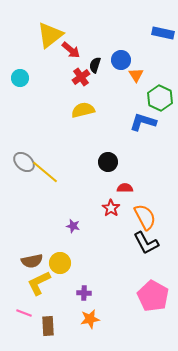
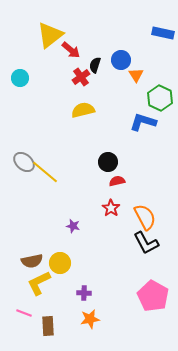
red semicircle: moved 8 px left, 7 px up; rotated 14 degrees counterclockwise
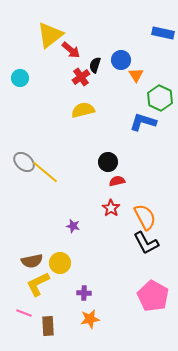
yellow L-shape: moved 1 px left, 1 px down
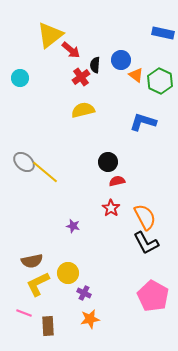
black semicircle: rotated 14 degrees counterclockwise
orange triangle: rotated 21 degrees counterclockwise
green hexagon: moved 17 px up
yellow circle: moved 8 px right, 10 px down
purple cross: rotated 24 degrees clockwise
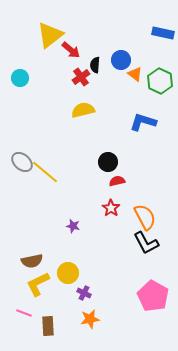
orange triangle: moved 1 px left, 1 px up
gray ellipse: moved 2 px left
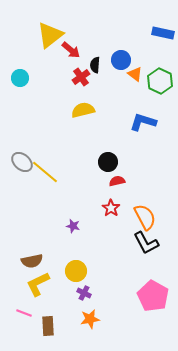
yellow circle: moved 8 px right, 2 px up
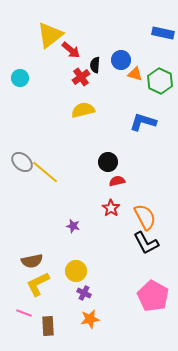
orange triangle: rotated 21 degrees counterclockwise
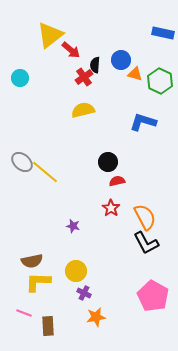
red cross: moved 3 px right
yellow L-shape: moved 2 px up; rotated 28 degrees clockwise
orange star: moved 6 px right, 2 px up
